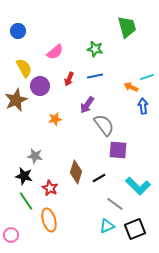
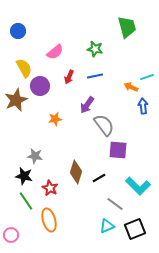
red arrow: moved 2 px up
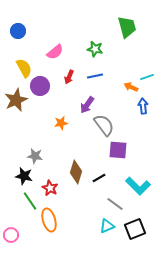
orange star: moved 6 px right, 4 px down
green line: moved 4 px right
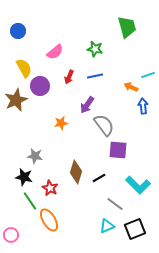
cyan line: moved 1 px right, 2 px up
black star: moved 1 px down
cyan L-shape: moved 1 px up
orange ellipse: rotated 15 degrees counterclockwise
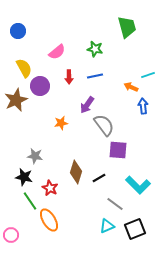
pink semicircle: moved 2 px right
red arrow: rotated 24 degrees counterclockwise
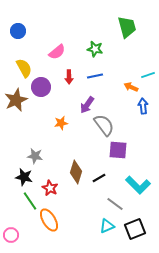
purple circle: moved 1 px right, 1 px down
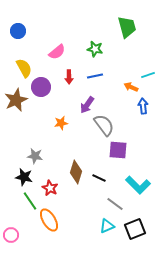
black line: rotated 56 degrees clockwise
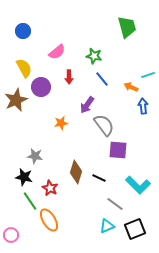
blue circle: moved 5 px right
green star: moved 1 px left, 7 px down
blue line: moved 7 px right, 3 px down; rotated 63 degrees clockwise
